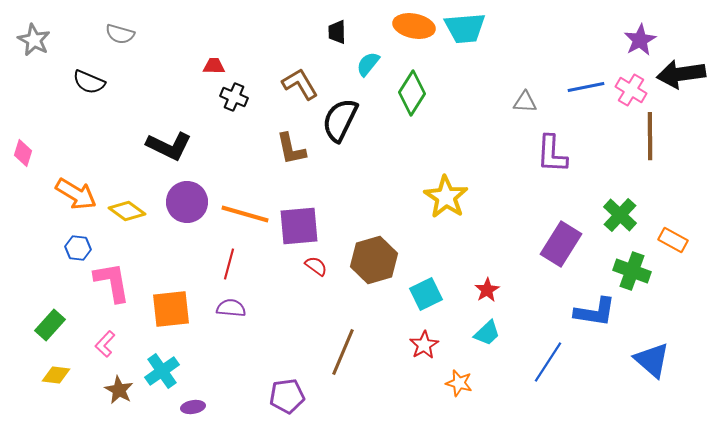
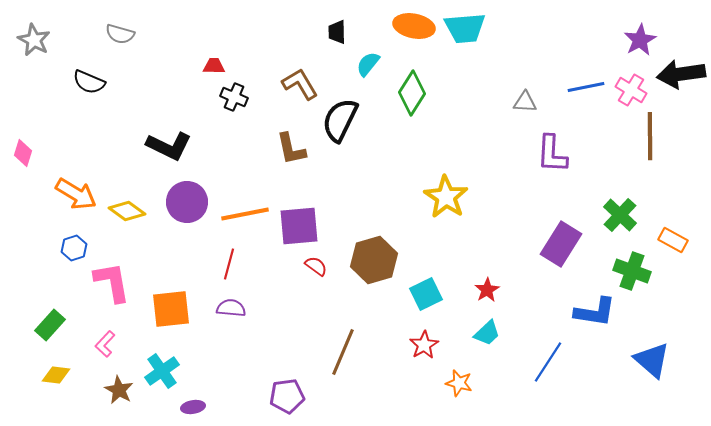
orange line at (245, 214): rotated 27 degrees counterclockwise
blue hexagon at (78, 248): moved 4 px left; rotated 25 degrees counterclockwise
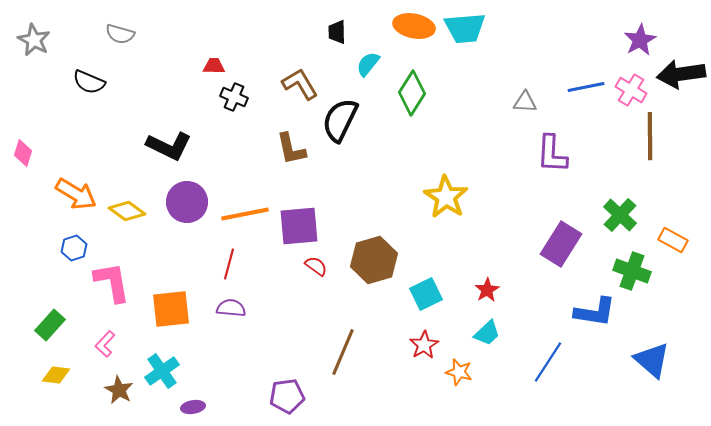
orange star at (459, 383): moved 11 px up
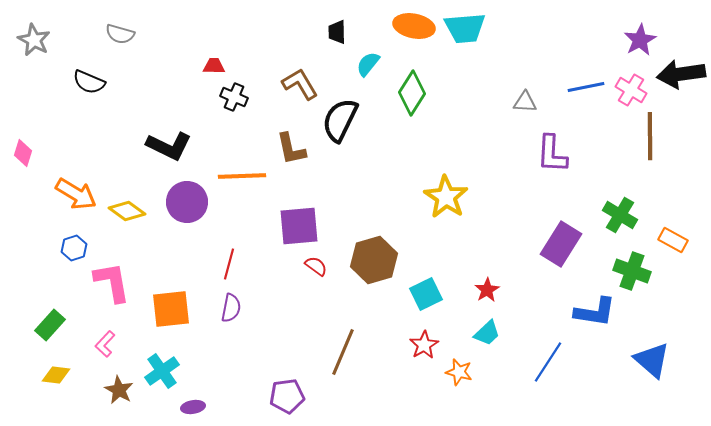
orange line at (245, 214): moved 3 px left, 38 px up; rotated 9 degrees clockwise
green cross at (620, 215): rotated 12 degrees counterclockwise
purple semicircle at (231, 308): rotated 96 degrees clockwise
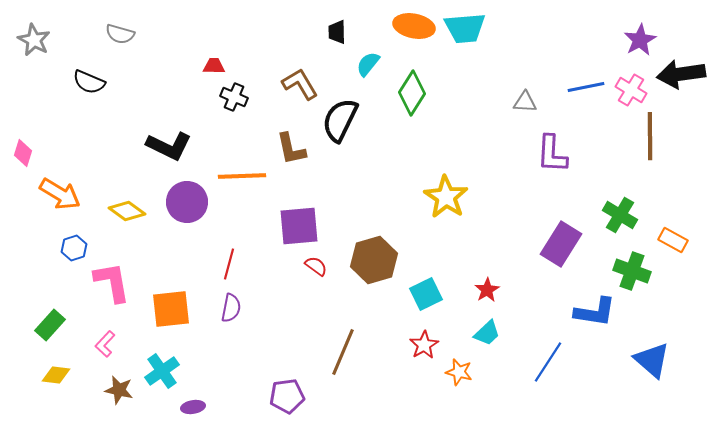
orange arrow at (76, 194): moved 16 px left
brown star at (119, 390): rotated 16 degrees counterclockwise
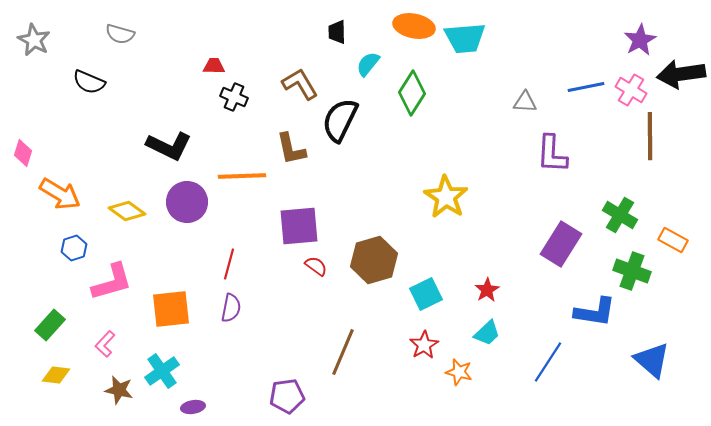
cyan trapezoid at (465, 28): moved 10 px down
pink L-shape at (112, 282): rotated 84 degrees clockwise
